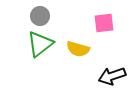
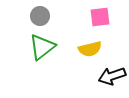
pink square: moved 4 px left, 6 px up
green triangle: moved 2 px right, 3 px down
yellow semicircle: moved 12 px right; rotated 30 degrees counterclockwise
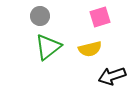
pink square: rotated 10 degrees counterclockwise
green triangle: moved 6 px right
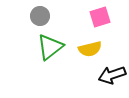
green triangle: moved 2 px right
black arrow: moved 1 px up
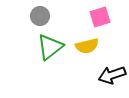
yellow semicircle: moved 3 px left, 3 px up
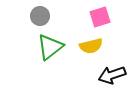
yellow semicircle: moved 4 px right
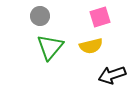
green triangle: rotated 12 degrees counterclockwise
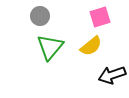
yellow semicircle: rotated 25 degrees counterclockwise
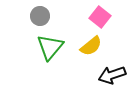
pink square: rotated 35 degrees counterclockwise
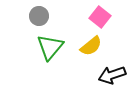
gray circle: moved 1 px left
